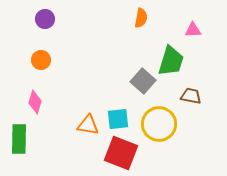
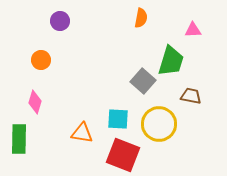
purple circle: moved 15 px right, 2 px down
cyan square: rotated 10 degrees clockwise
orange triangle: moved 6 px left, 8 px down
red square: moved 2 px right, 2 px down
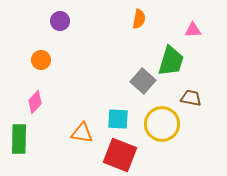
orange semicircle: moved 2 px left, 1 px down
brown trapezoid: moved 2 px down
pink diamond: rotated 25 degrees clockwise
yellow circle: moved 3 px right
red square: moved 3 px left
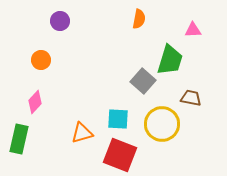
green trapezoid: moved 1 px left, 1 px up
orange triangle: rotated 25 degrees counterclockwise
green rectangle: rotated 12 degrees clockwise
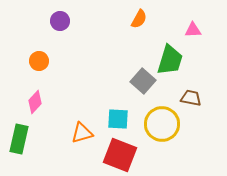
orange semicircle: rotated 18 degrees clockwise
orange circle: moved 2 px left, 1 px down
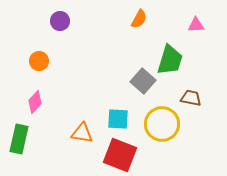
pink triangle: moved 3 px right, 5 px up
orange triangle: rotated 25 degrees clockwise
